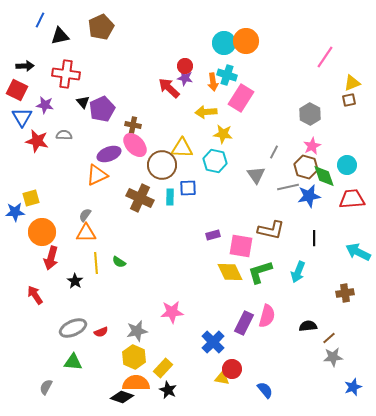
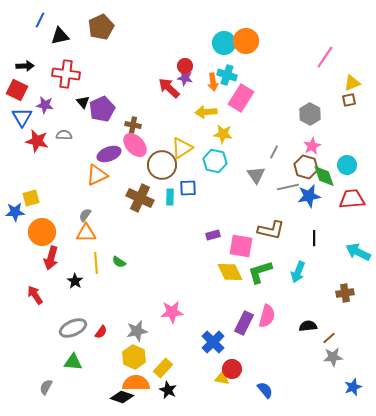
yellow triangle at (182, 148): rotated 35 degrees counterclockwise
red semicircle at (101, 332): rotated 32 degrees counterclockwise
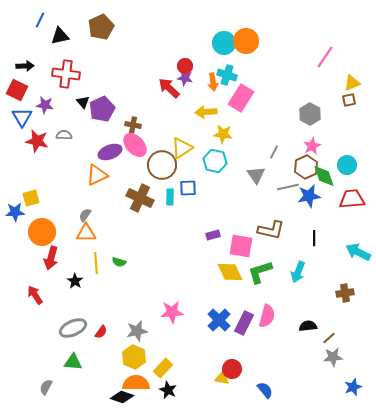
purple ellipse at (109, 154): moved 1 px right, 2 px up
brown hexagon at (306, 167): rotated 20 degrees clockwise
green semicircle at (119, 262): rotated 16 degrees counterclockwise
blue cross at (213, 342): moved 6 px right, 22 px up
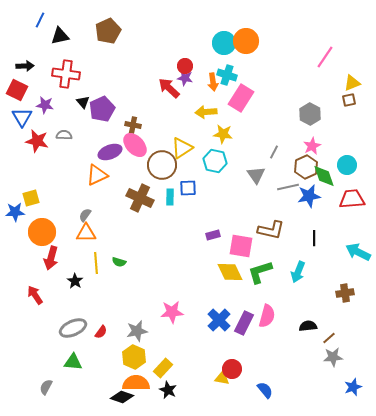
brown pentagon at (101, 27): moved 7 px right, 4 px down
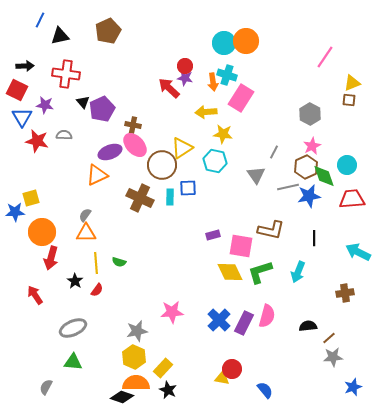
brown square at (349, 100): rotated 16 degrees clockwise
red semicircle at (101, 332): moved 4 px left, 42 px up
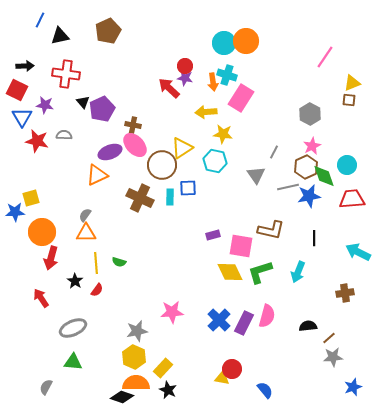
red arrow at (35, 295): moved 6 px right, 3 px down
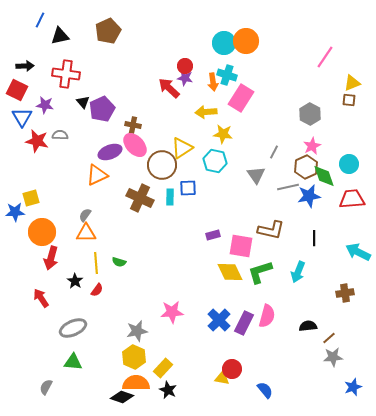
gray semicircle at (64, 135): moved 4 px left
cyan circle at (347, 165): moved 2 px right, 1 px up
